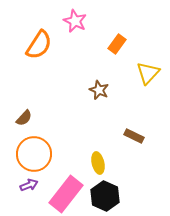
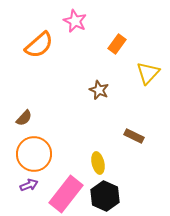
orange semicircle: rotated 16 degrees clockwise
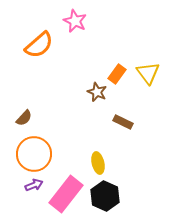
orange rectangle: moved 30 px down
yellow triangle: rotated 20 degrees counterclockwise
brown star: moved 2 px left, 2 px down
brown rectangle: moved 11 px left, 14 px up
purple arrow: moved 5 px right
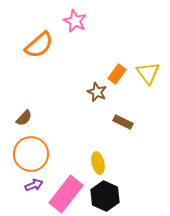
orange circle: moved 3 px left
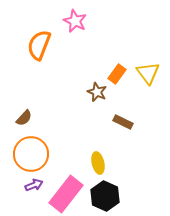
orange semicircle: rotated 152 degrees clockwise
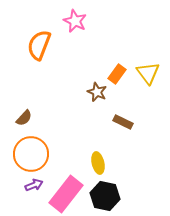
black hexagon: rotated 12 degrees counterclockwise
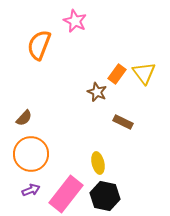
yellow triangle: moved 4 px left
purple arrow: moved 3 px left, 5 px down
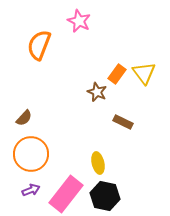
pink star: moved 4 px right
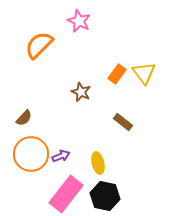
orange semicircle: rotated 24 degrees clockwise
brown star: moved 16 px left
brown rectangle: rotated 12 degrees clockwise
purple arrow: moved 30 px right, 34 px up
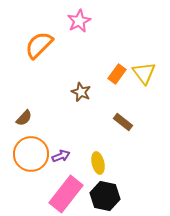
pink star: rotated 20 degrees clockwise
